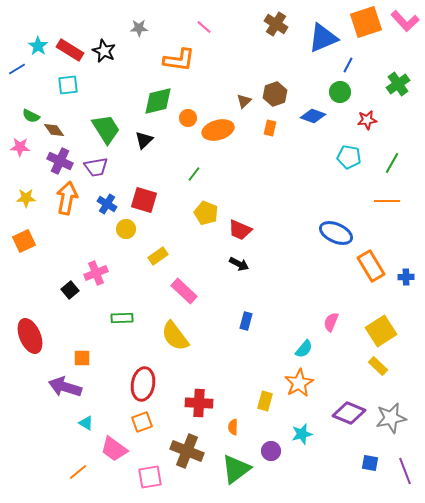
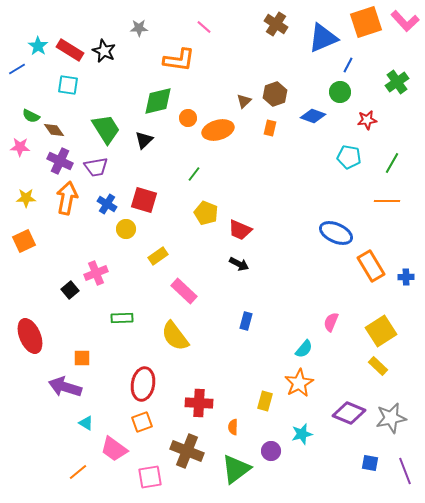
green cross at (398, 84): moved 1 px left, 2 px up
cyan square at (68, 85): rotated 15 degrees clockwise
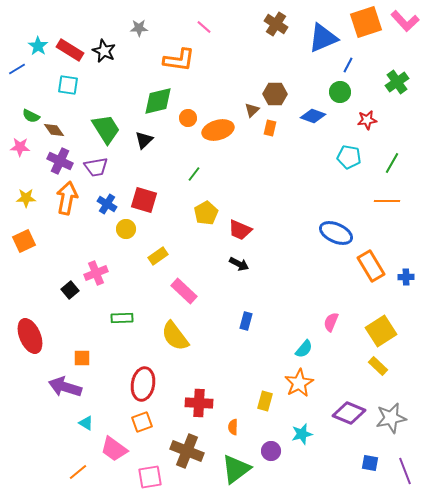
brown hexagon at (275, 94): rotated 20 degrees clockwise
brown triangle at (244, 101): moved 8 px right, 9 px down
yellow pentagon at (206, 213): rotated 20 degrees clockwise
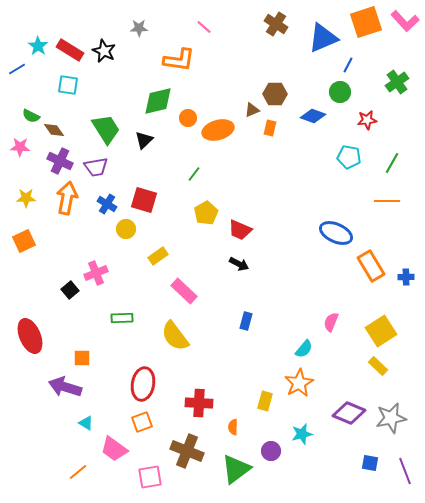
brown triangle at (252, 110): rotated 21 degrees clockwise
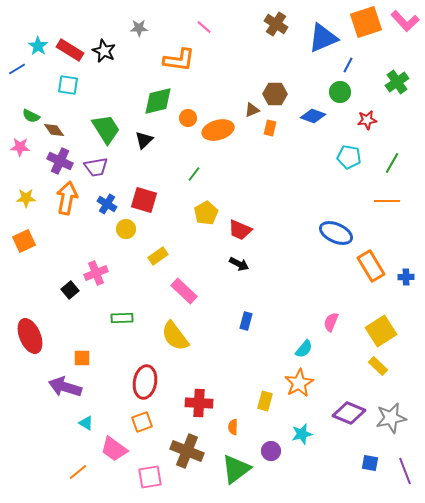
red ellipse at (143, 384): moved 2 px right, 2 px up
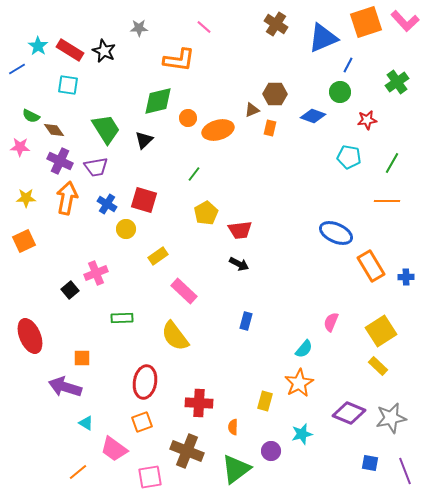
red trapezoid at (240, 230): rotated 30 degrees counterclockwise
